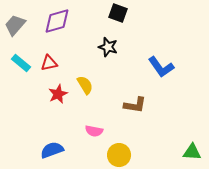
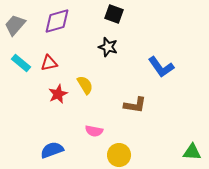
black square: moved 4 px left, 1 px down
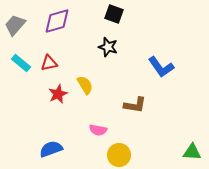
pink semicircle: moved 4 px right, 1 px up
blue semicircle: moved 1 px left, 1 px up
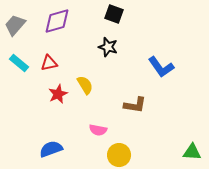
cyan rectangle: moved 2 px left
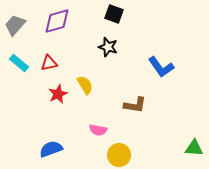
green triangle: moved 2 px right, 4 px up
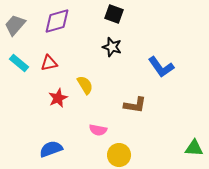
black star: moved 4 px right
red star: moved 4 px down
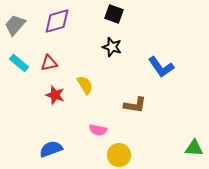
red star: moved 3 px left, 3 px up; rotated 30 degrees counterclockwise
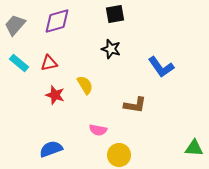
black square: moved 1 px right; rotated 30 degrees counterclockwise
black star: moved 1 px left, 2 px down
